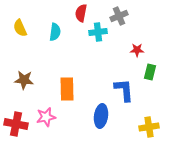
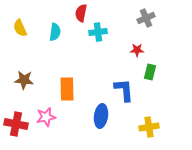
gray cross: moved 27 px right, 2 px down
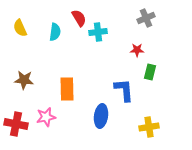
red semicircle: moved 2 px left, 5 px down; rotated 138 degrees clockwise
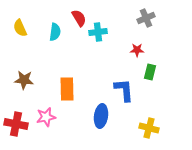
yellow cross: moved 1 px down; rotated 24 degrees clockwise
